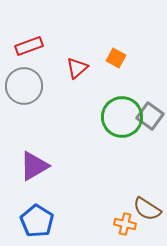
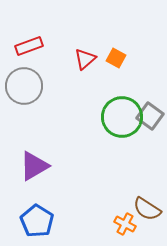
red triangle: moved 8 px right, 9 px up
orange cross: rotated 15 degrees clockwise
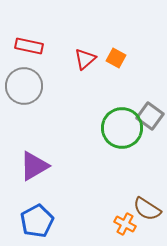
red rectangle: rotated 32 degrees clockwise
green circle: moved 11 px down
blue pentagon: rotated 12 degrees clockwise
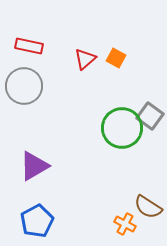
brown semicircle: moved 1 px right, 2 px up
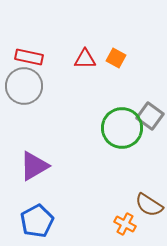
red rectangle: moved 11 px down
red triangle: rotated 40 degrees clockwise
brown semicircle: moved 1 px right, 2 px up
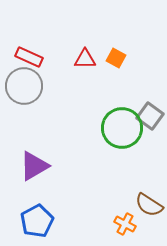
red rectangle: rotated 12 degrees clockwise
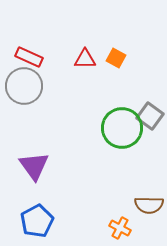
purple triangle: rotated 36 degrees counterclockwise
brown semicircle: rotated 32 degrees counterclockwise
orange cross: moved 5 px left, 4 px down
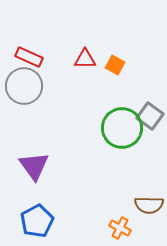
orange square: moved 1 px left, 7 px down
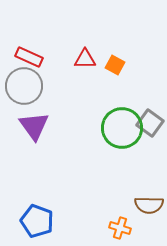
gray square: moved 7 px down
purple triangle: moved 40 px up
blue pentagon: rotated 24 degrees counterclockwise
orange cross: rotated 10 degrees counterclockwise
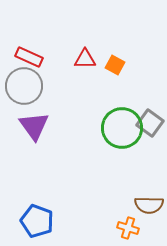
orange cross: moved 8 px right
